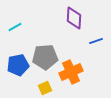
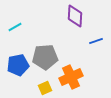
purple diamond: moved 1 px right, 2 px up
orange cross: moved 5 px down
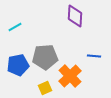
blue line: moved 2 px left, 15 px down; rotated 24 degrees clockwise
orange cross: moved 1 px left, 1 px up; rotated 20 degrees counterclockwise
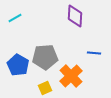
cyan line: moved 9 px up
blue line: moved 3 px up
blue pentagon: rotated 30 degrees counterclockwise
orange cross: moved 1 px right
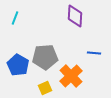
cyan line: rotated 40 degrees counterclockwise
